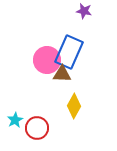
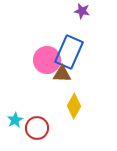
purple star: moved 2 px left
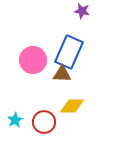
pink circle: moved 14 px left
yellow diamond: moved 2 px left; rotated 60 degrees clockwise
red circle: moved 7 px right, 6 px up
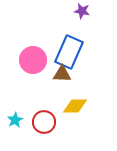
yellow diamond: moved 3 px right
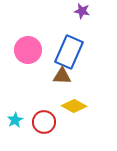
pink circle: moved 5 px left, 10 px up
brown triangle: moved 2 px down
yellow diamond: moved 1 px left; rotated 30 degrees clockwise
